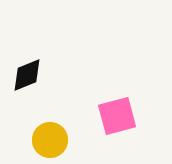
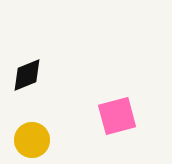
yellow circle: moved 18 px left
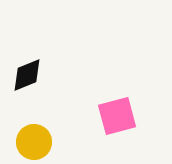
yellow circle: moved 2 px right, 2 px down
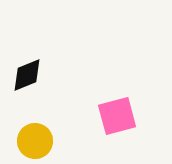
yellow circle: moved 1 px right, 1 px up
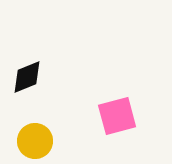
black diamond: moved 2 px down
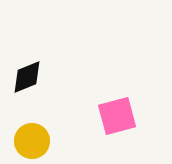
yellow circle: moved 3 px left
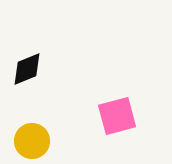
black diamond: moved 8 px up
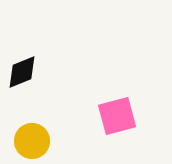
black diamond: moved 5 px left, 3 px down
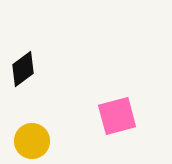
black diamond: moved 1 px right, 3 px up; rotated 15 degrees counterclockwise
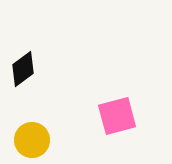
yellow circle: moved 1 px up
